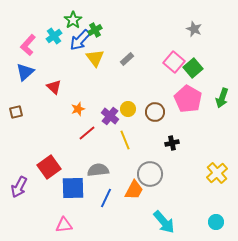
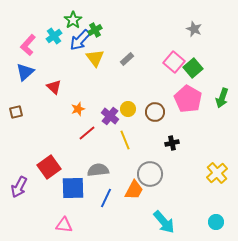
pink triangle: rotated 12 degrees clockwise
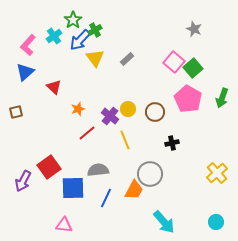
purple arrow: moved 4 px right, 6 px up
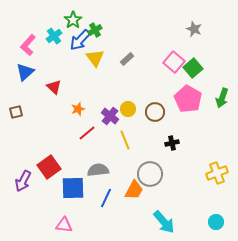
yellow cross: rotated 20 degrees clockwise
